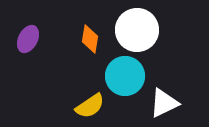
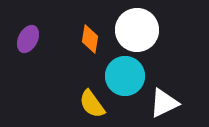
yellow semicircle: moved 2 px right, 2 px up; rotated 88 degrees clockwise
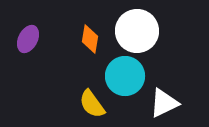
white circle: moved 1 px down
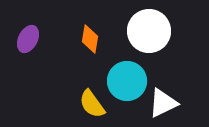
white circle: moved 12 px right
cyan circle: moved 2 px right, 5 px down
white triangle: moved 1 px left
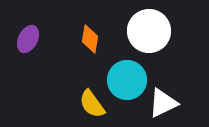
cyan circle: moved 1 px up
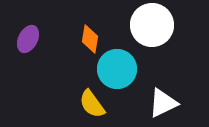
white circle: moved 3 px right, 6 px up
cyan circle: moved 10 px left, 11 px up
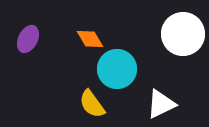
white circle: moved 31 px right, 9 px down
orange diamond: rotated 40 degrees counterclockwise
white triangle: moved 2 px left, 1 px down
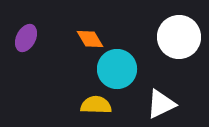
white circle: moved 4 px left, 3 px down
purple ellipse: moved 2 px left, 1 px up
yellow semicircle: moved 4 px right, 1 px down; rotated 128 degrees clockwise
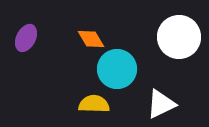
orange diamond: moved 1 px right
yellow semicircle: moved 2 px left, 1 px up
